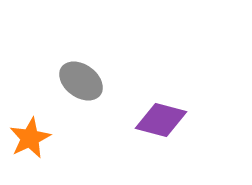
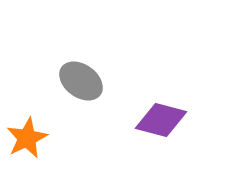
orange star: moved 3 px left
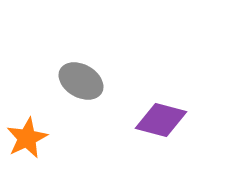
gray ellipse: rotated 6 degrees counterclockwise
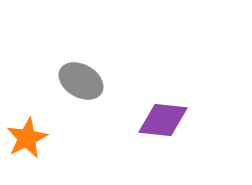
purple diamond: moved 2 px right; rotated 9 degrees counterclockwise
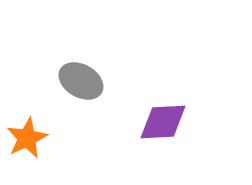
purple diamond: moved 2 px down; rotated 9 degrees counterclockwise
